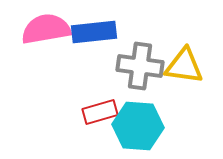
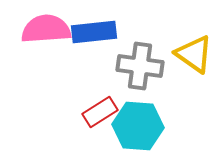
pink semicircle: rotated 6 degrees clockwise
yellow triangle: moved 10 px right, 12 px up; rotated 27 degrees clockwise
red rectangle: rotated 16 degrees counterclockwise
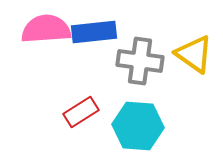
gray cross: moved 5 px up
red rectangle: moved 19 px left
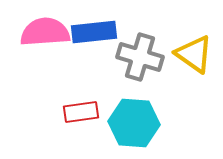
pink semicircle: moved 1 px left, 3 px down
gray cross: moved 4 px up; rotated 9 degrees clockwise
red rectangle: rotated 24 degrees clockwise
cyan hexagon: moved 4 px left, 3 px up
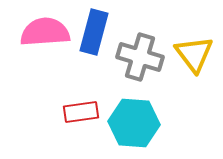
blue rectangle: rotated 69 degrees counterclockwise
yellow triangle: rotated 18 degrees clockwise
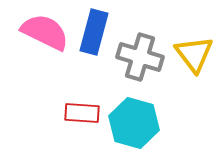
pink semicircle: rotated 30 degrees clockwise
red rectangle: moved 1 px right, 1 px down; rotated 12 degrees clockwise
cyan hexagon: rotated 12 degrees clockwise
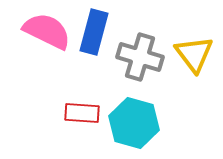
pink semicircle: moved 2 px right, 1 px up
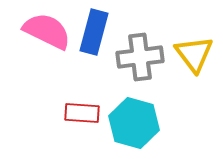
gray cross: rotated 24 degrees counterclockwise
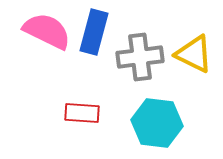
yellow triangle: rotated 27 degrees counterclockwise
cyan hexagon: moved 23 px right; rotated 9 degrees counterclockwise
